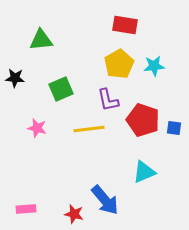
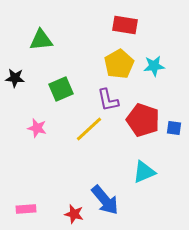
yellow line: rotated 36 degrees counterclockwise
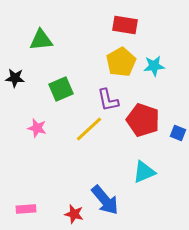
yellow pentagon: moved 2 px right, 2 px up
blue square: moved 4 px right, 5 px down; rotated 14 degrees clockwise
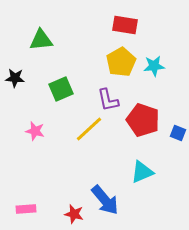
pink star: moved 2 px left, 3 px down
cyan triangle: moved 2 px left
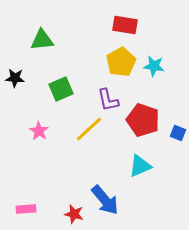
green triangle: moved 1 px right
cyan star: rotated 15 degrees clockwise
pink star: moved 4 px right; rotated 18 degrees clockwise
cyan triangle: moved 2 px left, 6 px up
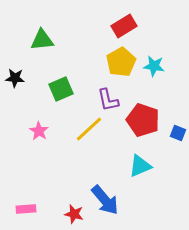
red rectangle: moved 1 px left, 1 px down; rotated 40 degrees counterclockwise
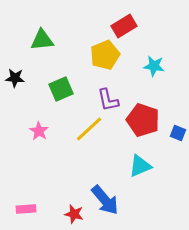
yellow pentagon: moved 16 px left, 7 px up; rotated 8 degrees clockwise
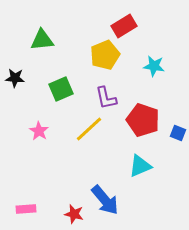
purple L-shape: moved 2 px left, 2 px up
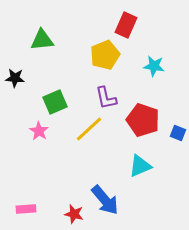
red rectangle: moved 2 px right, 1 px up; rotated 35 degrees counterclockwise
green square: moved 6 px left, 13 px down
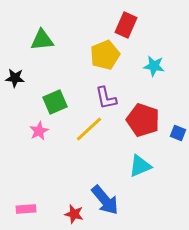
pink star: rotated 12 degrees clockwise
